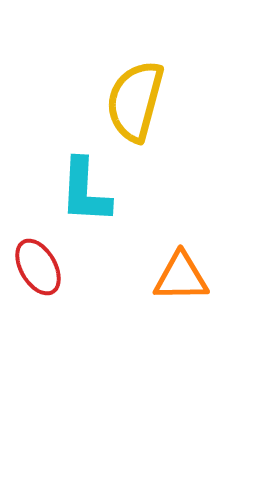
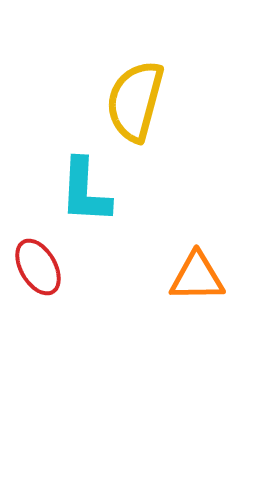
orange triangle: moved 16 px right
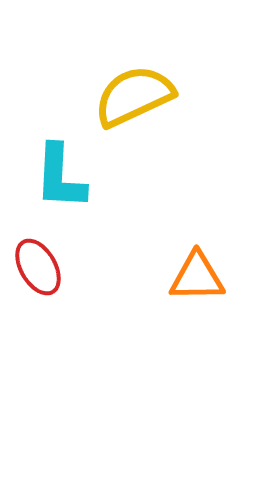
yellow semicircle: moved 1 px left, 5 px up; rotated 50 degrees clockwise
cyan L-shape: moved 25 px left, 14 px up
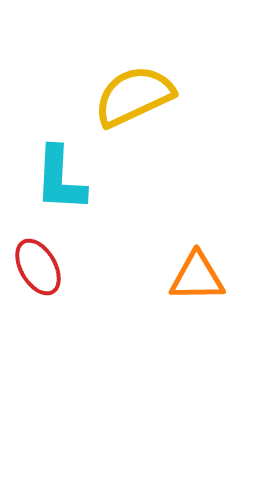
cyan L-shape: moved 2 px down
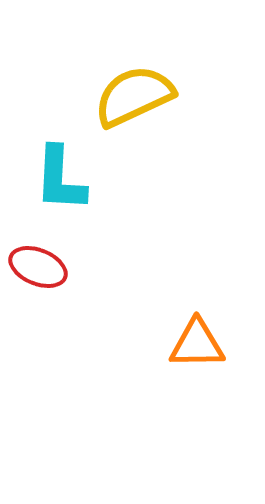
red ellipse: rotated 38 degrees counterclockwise
orange triangle: moved 67 px down
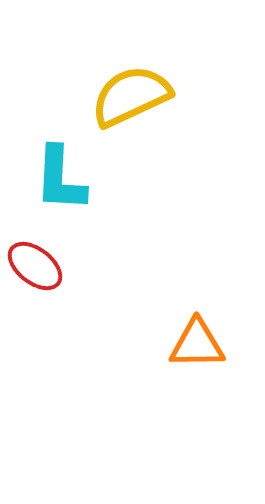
yellow semicircle: moved 3 px left
red ellipse: moved 3 px left, 1 px up; rotated 16 degrees clockwise
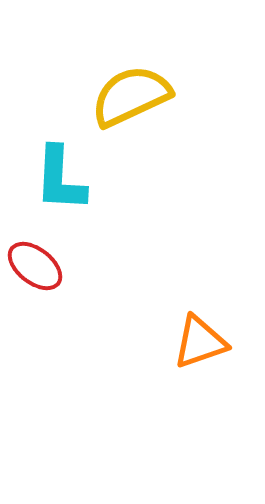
orange triangle: moved 3 px right, 2 px up; rotated 18 degrees counterclockwise
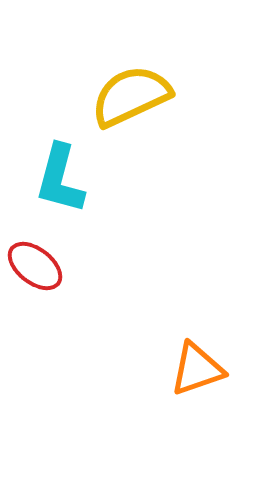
cyan L-shape: rotated 12 degrees clockwise
orange triangle: moved 3 px left, 27 px down
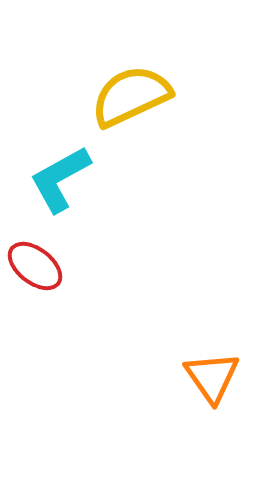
cyan L-shape: rotated 46 degrees clockwise
orange triangle: moved 15 px right, 8 px down; rotated 46 degrees counterclockwise
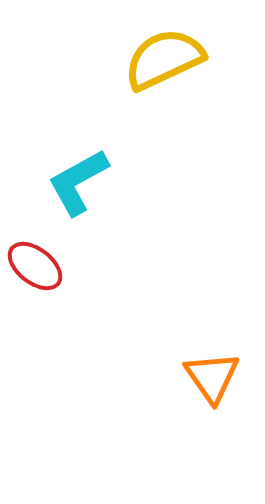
yellow semicircle: moved 33 px right, 37 px up
cyan L-shape: moved 18 px right, 3 px down
